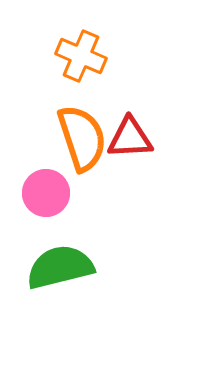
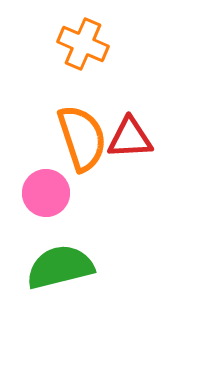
orange cross: moved 2 px right, 12 px up
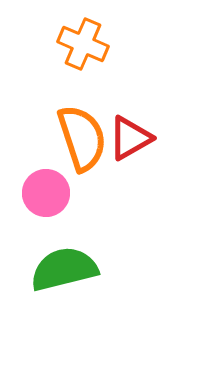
red triangle: rotated 27 degrees counterclockwise
green semicircle: moved 4 px right, 2 px down
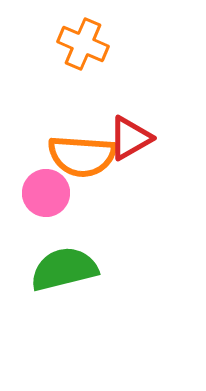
orange semicircle: moved 18 px down; rotated 112 degrees clockwise
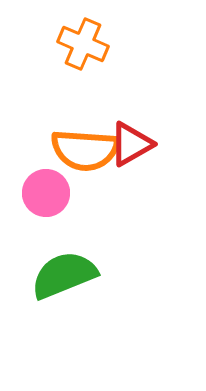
red triangle: moved 1 px right, 6 px down
orange semicircle: moved 3 px right, 6 px up
green semicircle: moved 6 px down; rotated 8 degrees counterclockwise
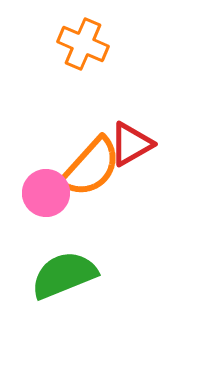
orange semicircle: moved 6 px right, 17 px down; rotated 52 degrees counterclockwise
